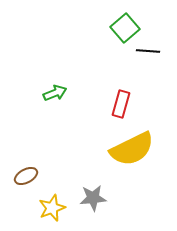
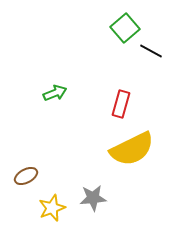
black line: moved 3 px right; rotated 25 degrees clockwise
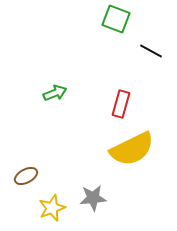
green square: moved 9 px left, 9 px up; rotated 28 degrees counterclockwise
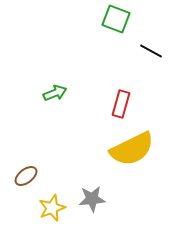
brown ellipse: rotated 10 degrees counterclockwise
gray star: moved 1 px left, 1 px down
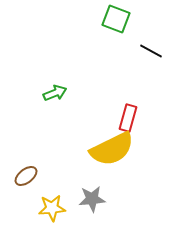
red rectangle: moved 7 px right, 14 px down
yellow semicircle: moved 20 px left
yellow star: rotated 16 degrees clockwise
